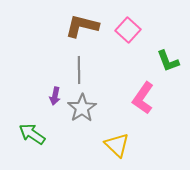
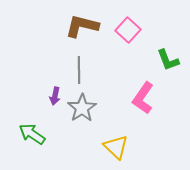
green L-shape: moved 1 px up
yellow triangle: moved 1 px left, 2 px down
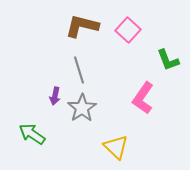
gray line: rotated 16 degrees counterclockwise
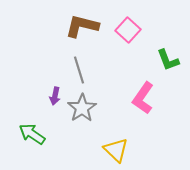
yellow triangle: moved 3 px down
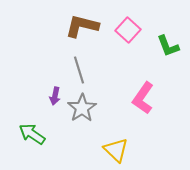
green L-shape: moved 14 px up
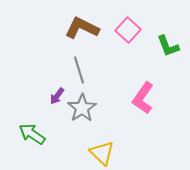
brown L-shape: moved 2 px down; rotated 12 degrees clockwise
purple arrow: moved 2 px right; rotated 24 degrees clockwise
yellow triangle: moved 14 px left, 3 px down
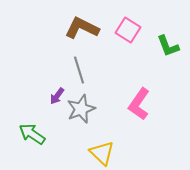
pink square: rotated 10 degrees counterclockwise
pink L-shape: moved 4 px left, 6 px down
gray star: moved 1 px left, 1 px down; rotated 12 degrees clockwise
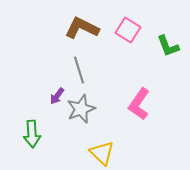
green arrow: rotated 128 degrees counterclockwise
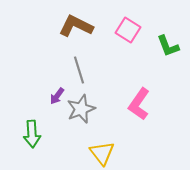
brown L-shape: moved 6 px left, 2 px up
yellow triangle: rotated 8 degrees clockwise
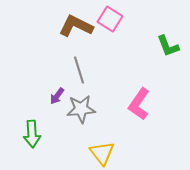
pink square: moved 18 px left, 11 px up
gray star: rotated 16 degrees clockwise
